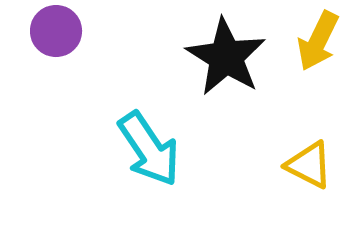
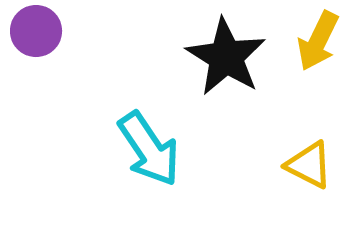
purple circle: moved 20 px left
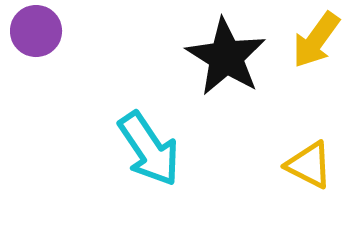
yellow arrow: moved 2 px left, 1 px up; rotated 10 degrees clockwise
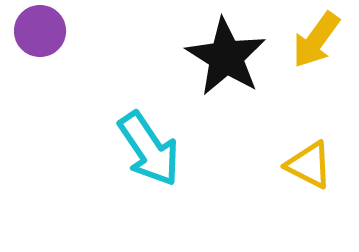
purple circle: moved 4 px right
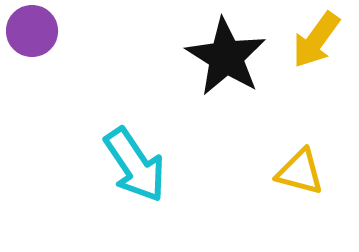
purple circle: moved 8 px left
cyan arrow: moved 14 px left, 16 px down
yellow triangle: moved 9 px left, 7 px down; rotated 12 degrees counterclockwise
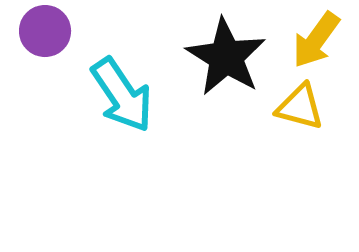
purple circle: moved 13 px right
cyan arrow: moved 13 px left, 70 px up
yellow triangle: moved 65 px up
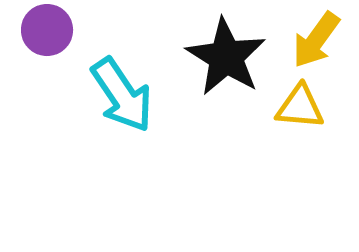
purple circle: moved 2 px right, 1 px up
yellow triangle: rotated 10 degrees counterclockwise
